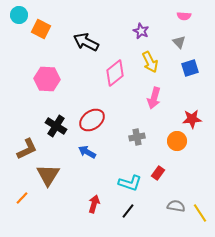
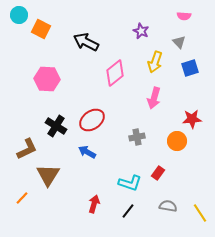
yellow arrow: moved 5 px right; rotated 45 degrees clockwise
gray semicircle: moved 8 px left
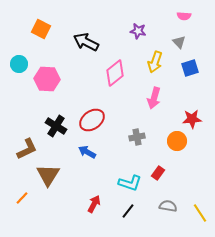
cyan circle: moved 49 px down
purple star: moved 3 px left; rotated 14 degrees counterclockwise
red arrow: rotated 12 degrees clockwise
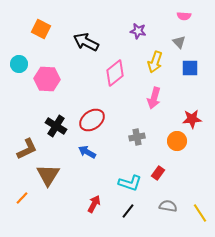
blue square: rotated 18 degrees clockwise
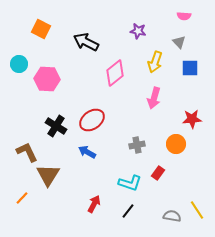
gray cross: moved 8 px down
orange circle: moved 1 px left, 3 px down
brown L-shape: moved 3 px down; rotated 90 degrees counterclockwise
gray semicircle: moved 4 px right, 10 px down
yellow line: moved 3 px left, 3 px up
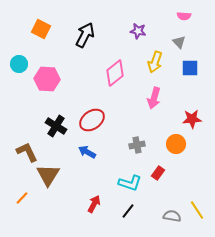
black arrow: moved 1 px left, 7 px up; rotated 90 degrees clockwise
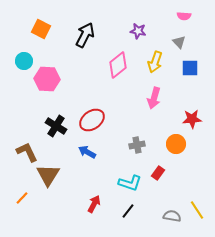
cyan circle: moved 5 px right, 3 px up
pink diamond: moved 3 px right, 8 px up
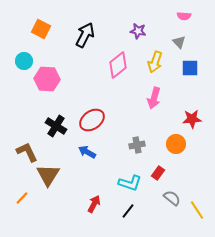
gray semicircle: moved 18 px up; rotated 30 degrees clockwise
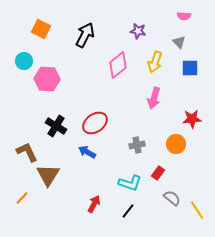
red ellipse: moved 3 px right, 3 px down
